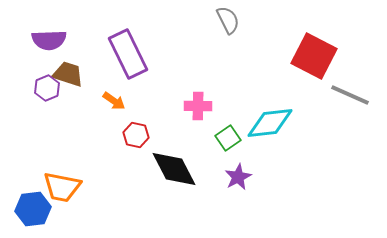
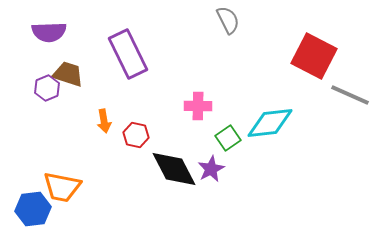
purple semicircle: moved 8 px up
orange arrow: moved 10 px left, 20 px down; rotated 45 degrees clockwise
purple star: moved 27 px left, 8 px up
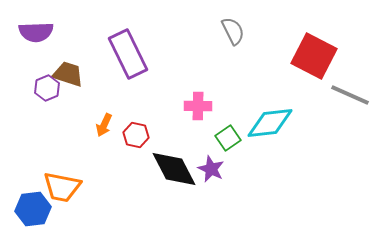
gray semicircle: moved 5 px right, 11 px down
purple semicircle: moved 13 px left
orange arrow: moved 4 px down; rotated 35 degrees clockwise
purple star: rotated 20 degrees counterclockwise
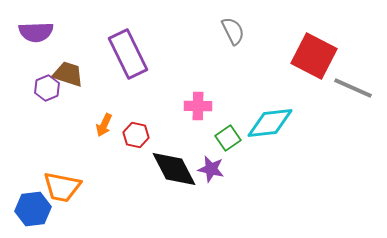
gray line: moved 3 px right, 7 px up
purple star: rotated 12 degrees counterclockwise
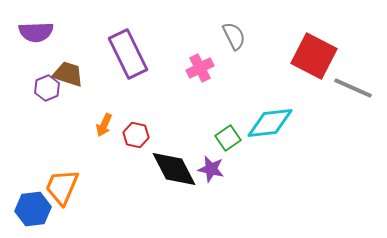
gray semicircle: moved 1 px right, 5 px down
pink cross: moved 2 px right, 38 px up; rotated 28 degrees counterclockwise
orange trapezoid: rotated 102 degrees clockwise
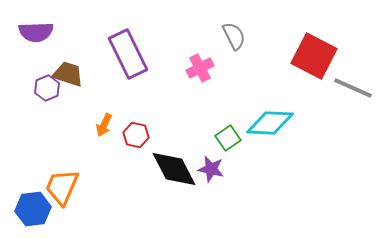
cyan diamond: rotated 9 degrees clockwise
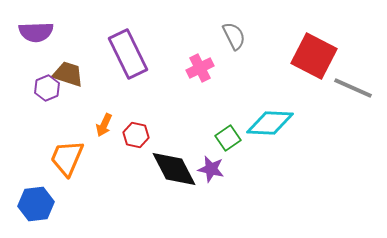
orange trapezoid: moved 5 px right, 29 px up
blue hexagon: moved 3 px right, 5 px up
